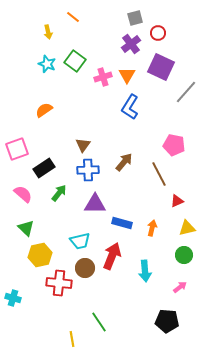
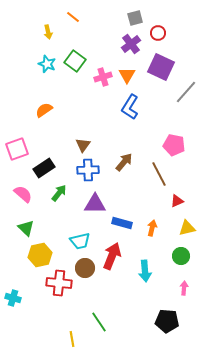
green circle: moved 3 px left, 1 px down
pink arrow: moved 4 px right, 1 px down; rotated 48 degrees counterclockwise
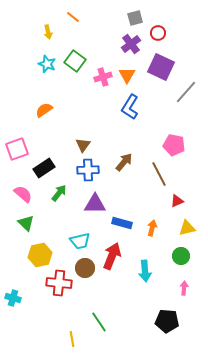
green triangle: moved 5 px up
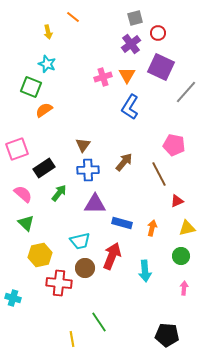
green square: moved 44 px left, 26 px down; rotated 15 degrees counterclockwise
black pentagon: moved 14 px down
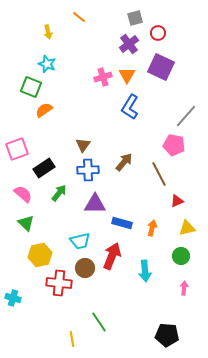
orange line: moved 6 px right
purple cross: moved 2 px left
gray line: moved 24 px down
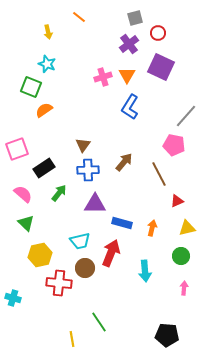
red arrow: moved 1 px left, 3 px up
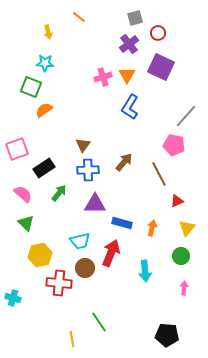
cyan star: moved 2 px left, 1 px up; rotated 18 degrees counterclockwise
yellow triangle: rotated 36 degrees counterclockwise
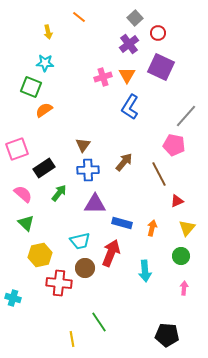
gray square: rotated 28 degrees counterclockwise
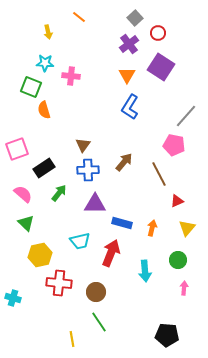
purple square: rotated 8 degrees clockwise
pink cross: moved 32 px left, 1 px up; rotated 24 degrees clockwise
orange semicircle: rotated 72 degrees counterclockwise
green circle: moved 3 px left, 4 px down
brown circle: moved 11 px right, 24 px down
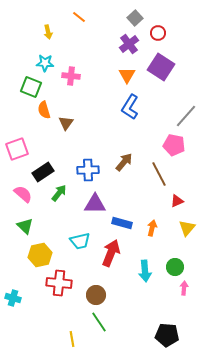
brown triangle: moved 17 px left, 22 px up
black rectangle: moved 1 px left, 4 px down
green triangle: moved 1 px left, 3 px down
green circle: moved 3 px left, 7 px down
brown circle: moved 3 px down
